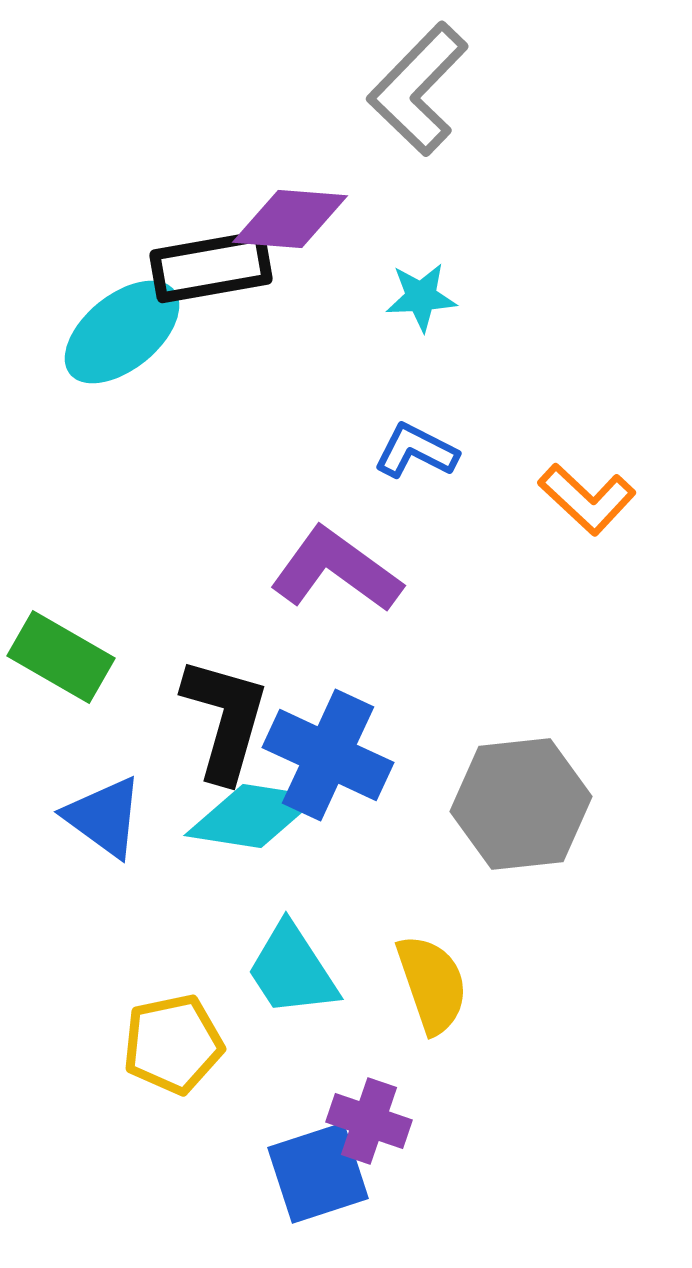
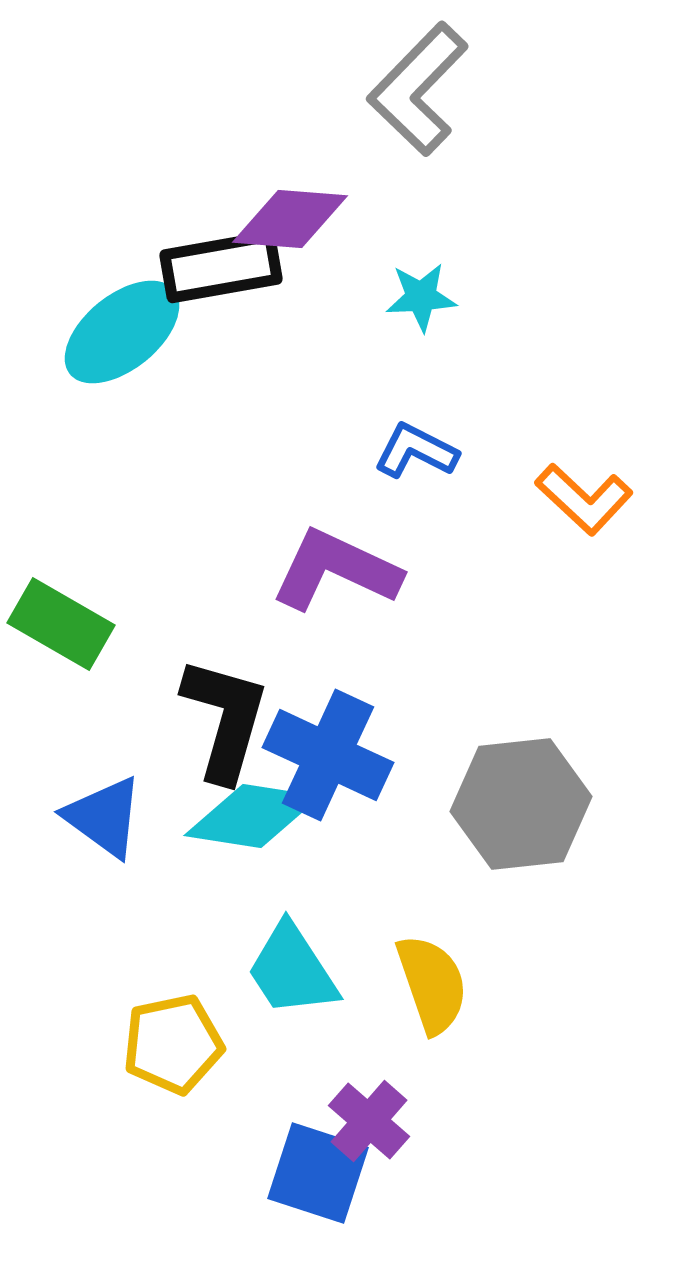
black rectangle: moved 10 px right
orange L-shape: moved 3 px left
purple L-shape: rotated 11 degrees counterclockwise
green rectangle: moved 33 px up
purple cross: rotated 22 degrees clockwise
blue square: rotated 36 degrees clockwise
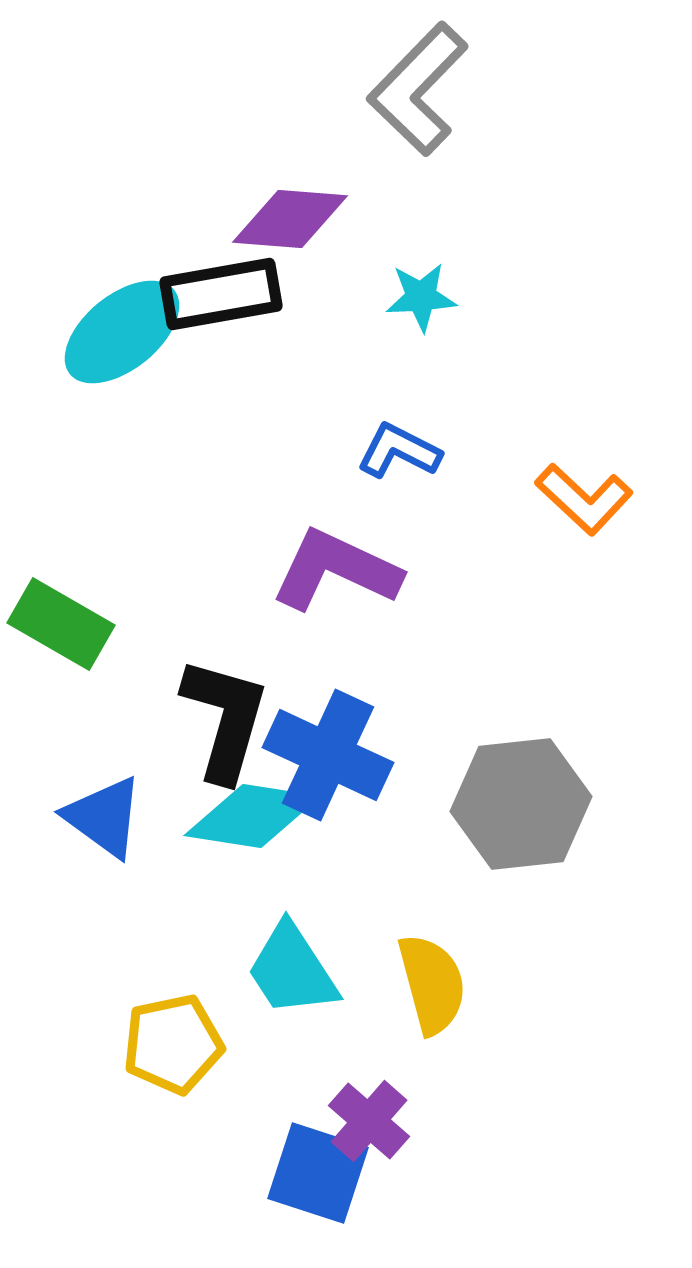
black rectangle: moved 27 px down
blue L-shape: moved 17 px left
yellow semicircle: rotated 4 degrees clockwise
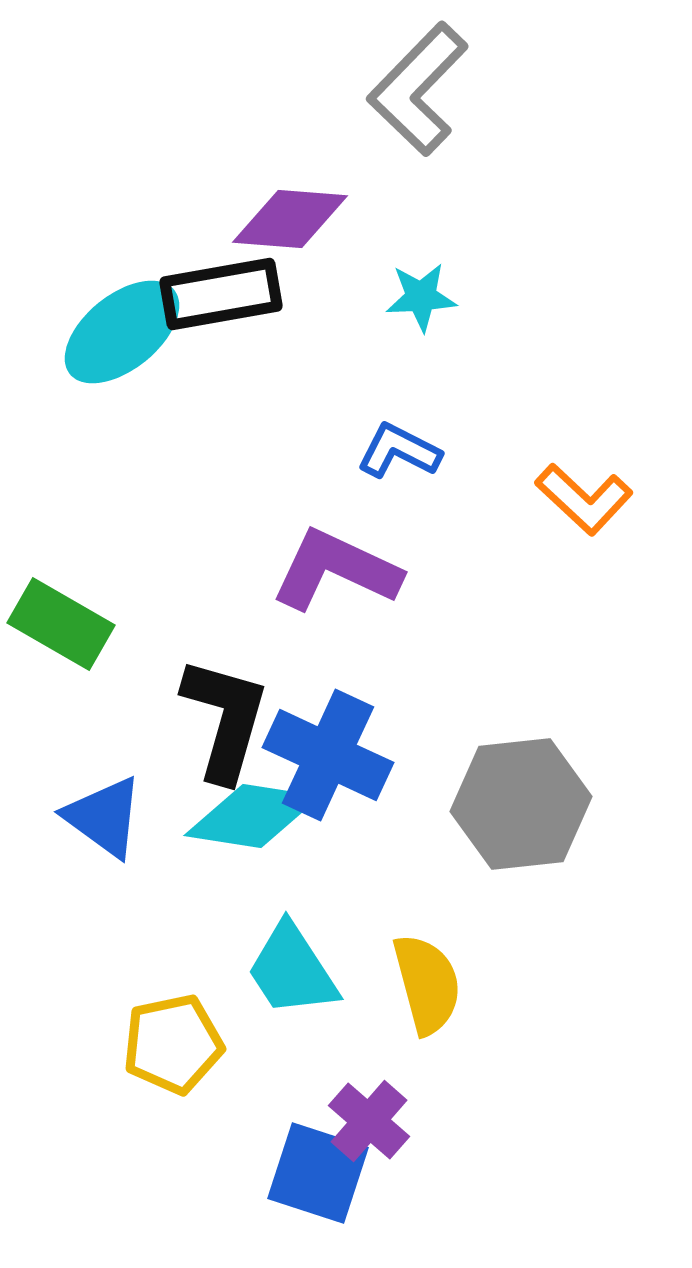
yellow semicircle: moved 5 px left
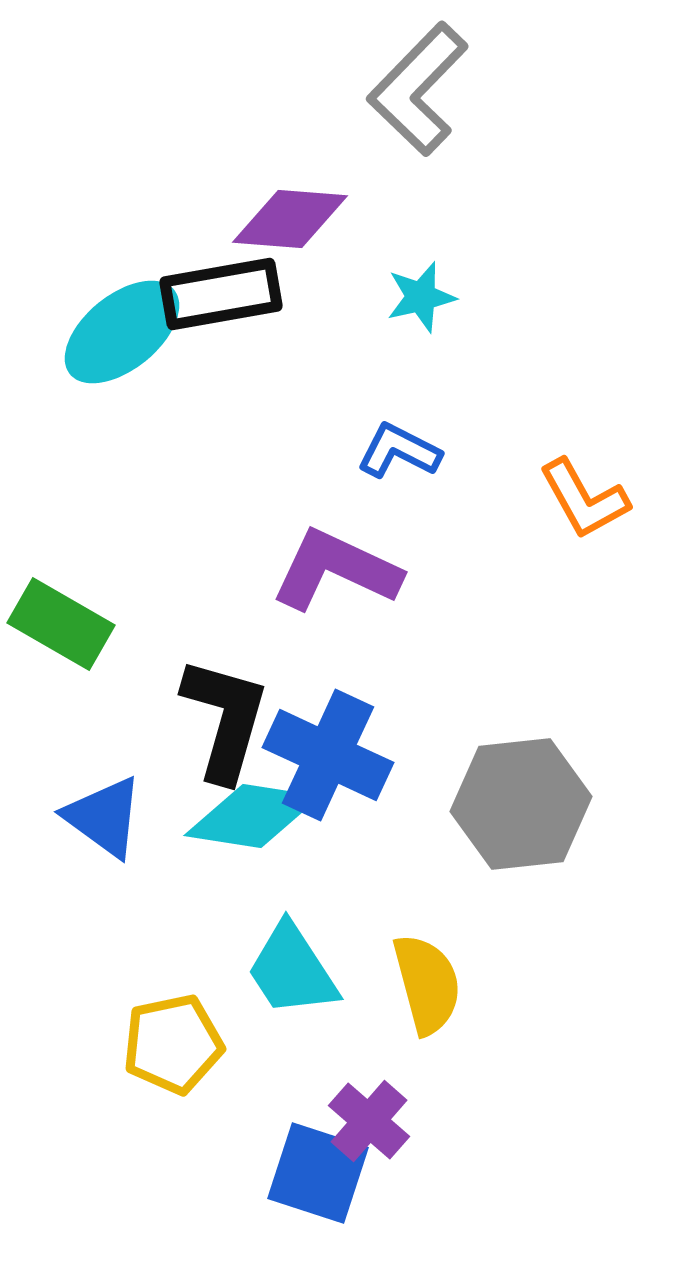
cyan star: rotated 10 degrees counterclockwise
orange L-shape: rotated 18 degrees clockwise
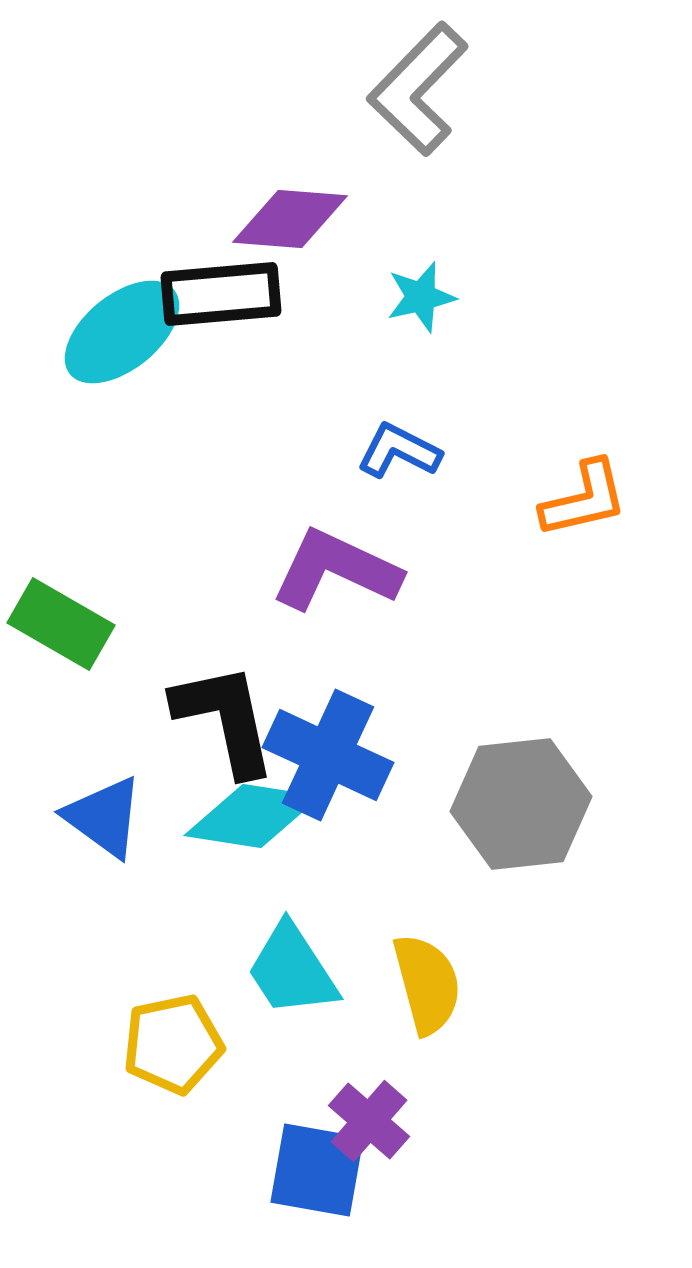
black rectangle: rotated 5 degrees clockwise
orange L-shape: rotated 74 degrees counterclockwise
black L-shape: rotated 28 degrees counterclockwise
blue square: moved 1 px left, 3 px up; rotated 8 degrees counterclockwise
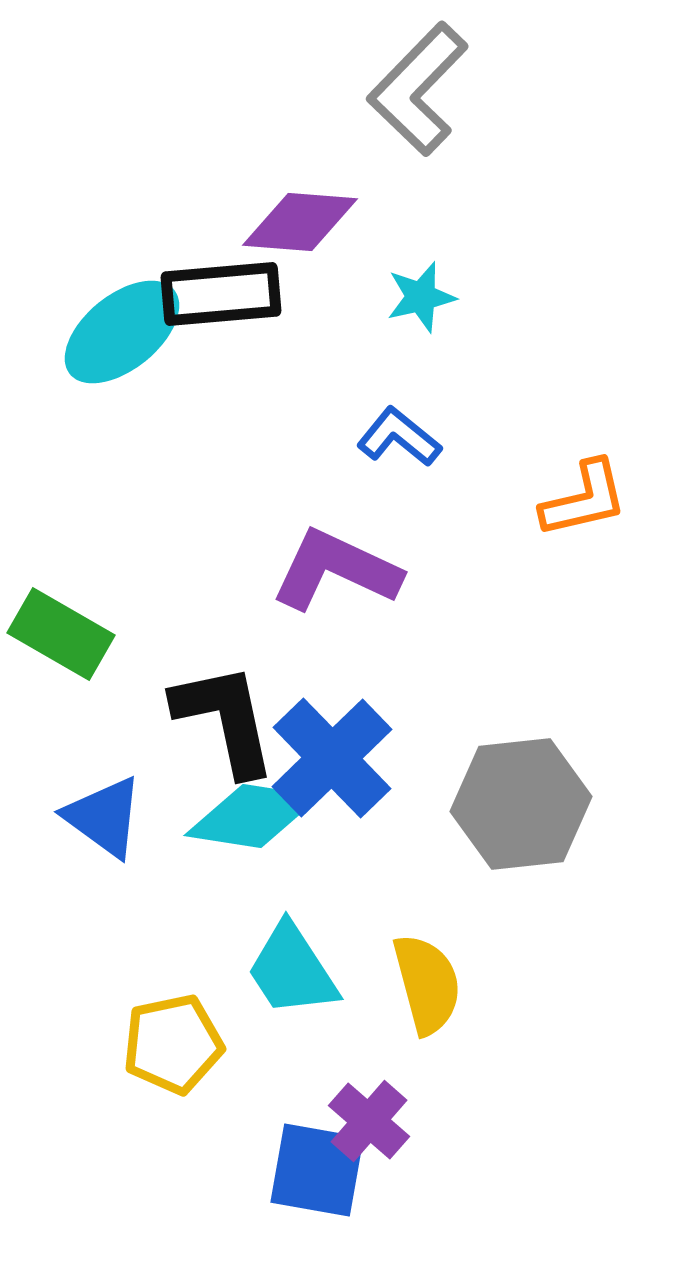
purple diamond: moved 10 px right, 3 px down
blue L-shape: moved 14 px up; rotated 12 degrees clockwise
green rectangle: moved 10 px down
blue cross: moved 4 px right, 3 px down; rotated 21 degrees clockwise
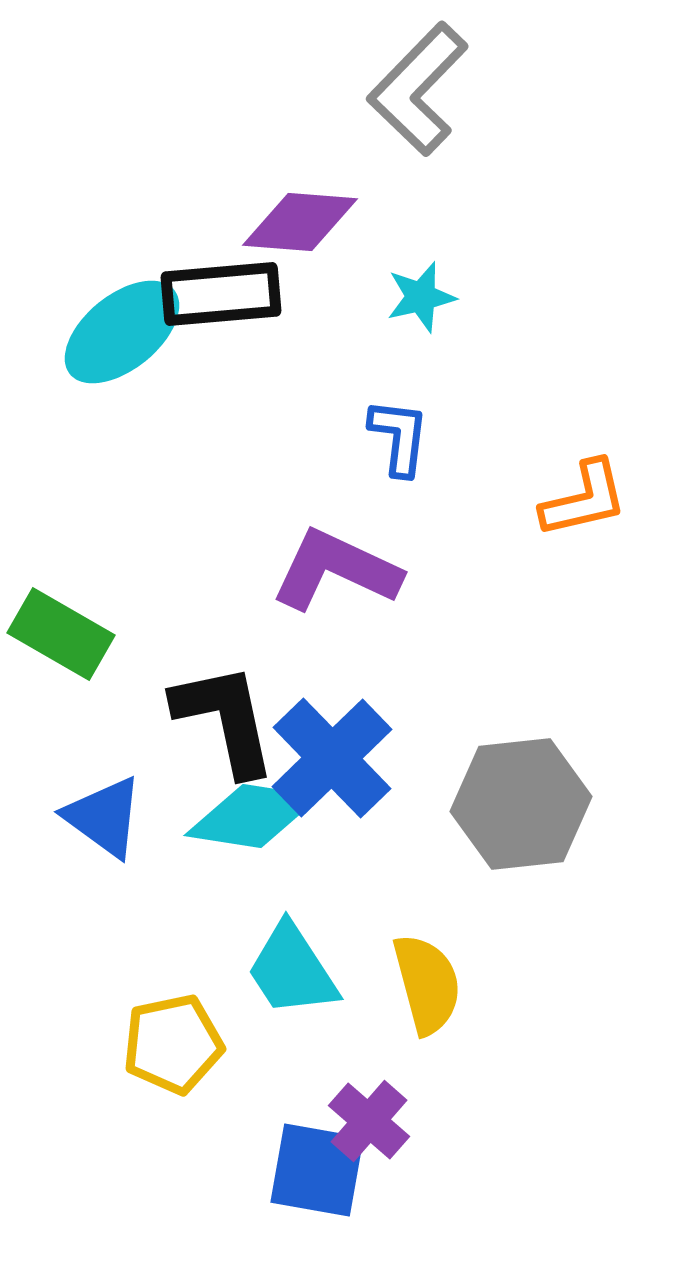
blue L-shape: rotated 58 degrees clockwise
